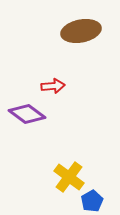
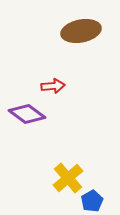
yellow cross: moved 1 px left, 1 px down; rotated 12 degrees clockwise
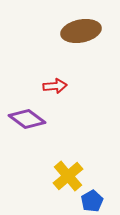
red arrow: moved 2 px right
purple diamond: moved 5 px down
yellow cross: moved 2 px up
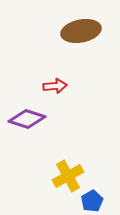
purple diamond: rotated 18 degrees counterclockwise
yellow cross: rotated 12 degrees clockwise
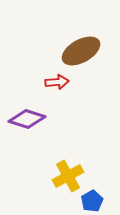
brown ellipse: moved 20 px down; rotated 18 degrees counterclockwise
red arrow: moved 2 px right, 4 px up
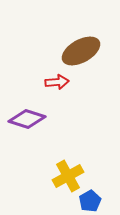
blue pentagon: moved 2 px left
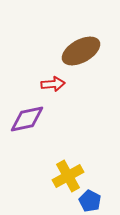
red arrow: moved 4 px left, 2 px down
purple diamond: rotated 30 degrees counterclockwise
blue pentagon: rotated 15 degrees counterclockwise
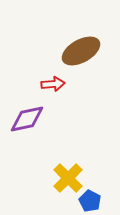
yellow cross: moved 2 px down; rotated 16 degrees counterclockwise
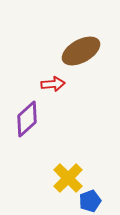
purple diamond: rotated 30 degrees counterclockwise
blue pentagon: rotated 25 degrees clockwise
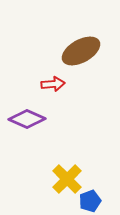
purple diamond: rotated 66 degrees clockwise
yellow cross: moved 1 px left, 1 px down
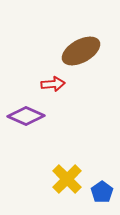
purple diamond: moved 1 px left, 3 px up
blue pentagon: moved 12 px right, 9 px up; rotated 15 degrees counterclockwise
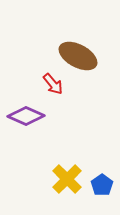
brown ellipse: moved 3 px left, 5 px down; rotated 57 degrees clockwise
red arrow: rotated 55 degrees clockwise
blue pentagon: moved 7 px up
